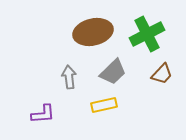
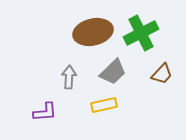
green cross: moved 6 px left, 1 px up
gray arrow: rotated 10 degrees clockwise
purple L-shape: moved 2 px right, 2 px up
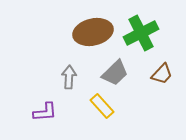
gray trapezoid: moved 2 px right, 1 px down
yellow rectangle: moved 2 px left, 1 px down; rotated 60 degrees clockwise
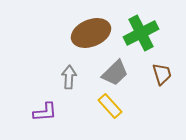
brown ellipse: moved 2 px left, 1 px down; rotated 9 degrees counterclockwise
brown trapezoid: rotated 60 degrees counterclockwise
yellow rectangle: moved 8 px right
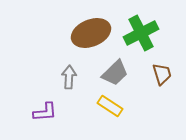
yellow rectangle: rotated 15 degrees counterclockwise
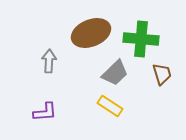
green cross: moved 6 px down; rotated 32 degrees clockwise
gray arrow: moved 20 px left, 16 px up
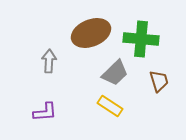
brown trapezoid: moved 3 px left, 7 px down
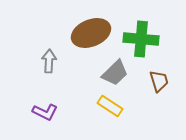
purple L-shape: rotated 30 degrees clockwise
